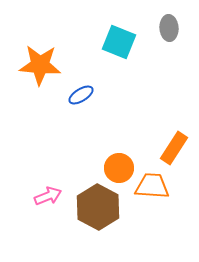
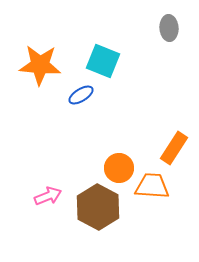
cyan square: moved 16 px left, 19 px down
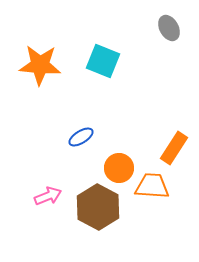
gray ellipse: rotated 25 degrees counterclockwise
blue ellipse: moved 42 px down
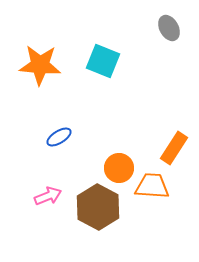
blue ellipse: moved 22 px left
